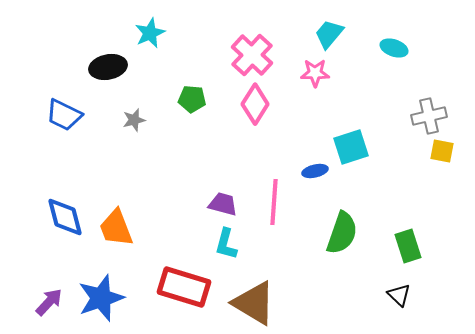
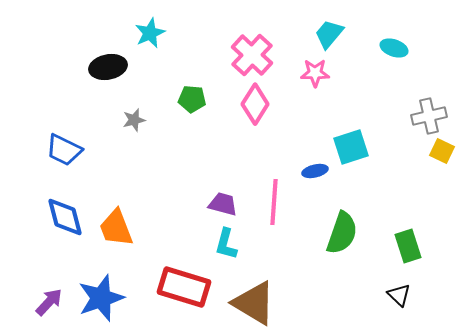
blue trapezoid: moved 35 px down
yellow square: rotated 15 degrees clockwise
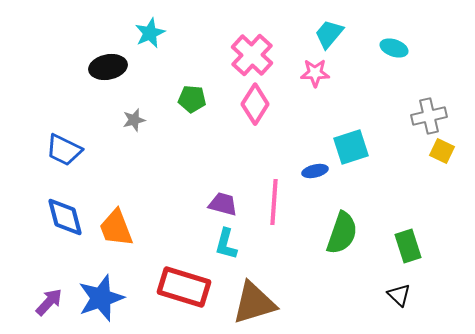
brown triangle: rotated 48 degrees counterclockwise
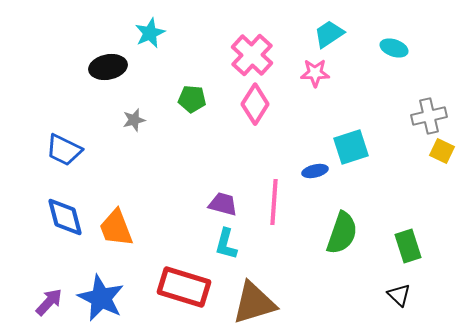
cyan trapezoid: rotated 16 degrees clockwise
blue star: rotated 27 degrees counterclockwise
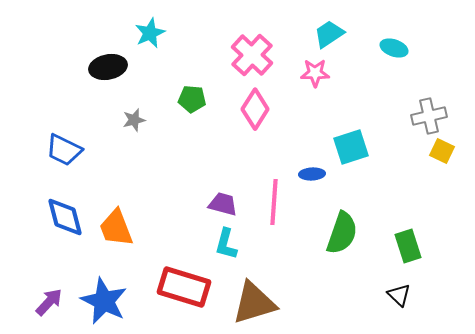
pink diamond: moved 5 px down
blue ellipse: moved 3 px left, 3 px down; rotated 10 degrees clockwise
blue star: moved 3 px right, 3 px down
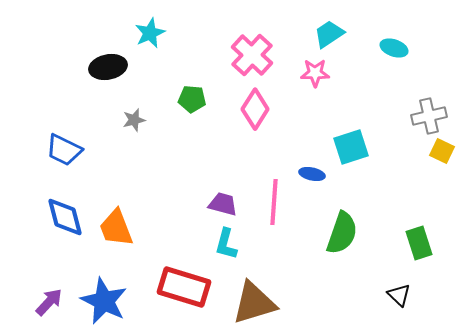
blue ellipse: rotated 15 degrees clockwise
green rectangle: moved 11 px right, 3 px up
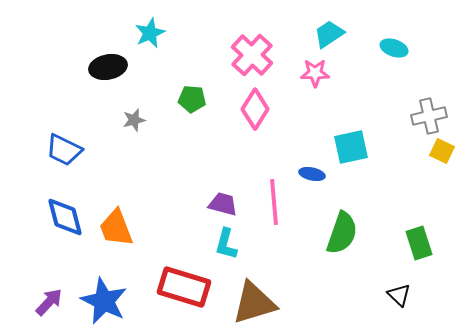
cyan square: rotated 6 degrees clockwise
pink line: rotated 9 degrees counterclockwise
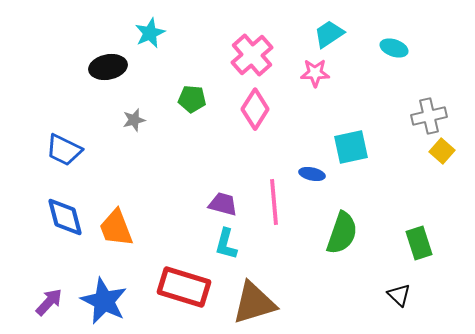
pink cross: rotated 6 degrees clockwise
yellow square: rotated 15 degrees clockwise
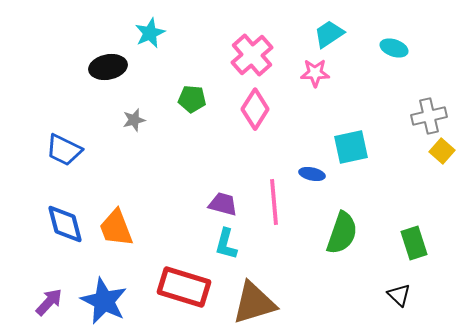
blue diamond: moved 7 px down
green rectangle: moved 5 px left
